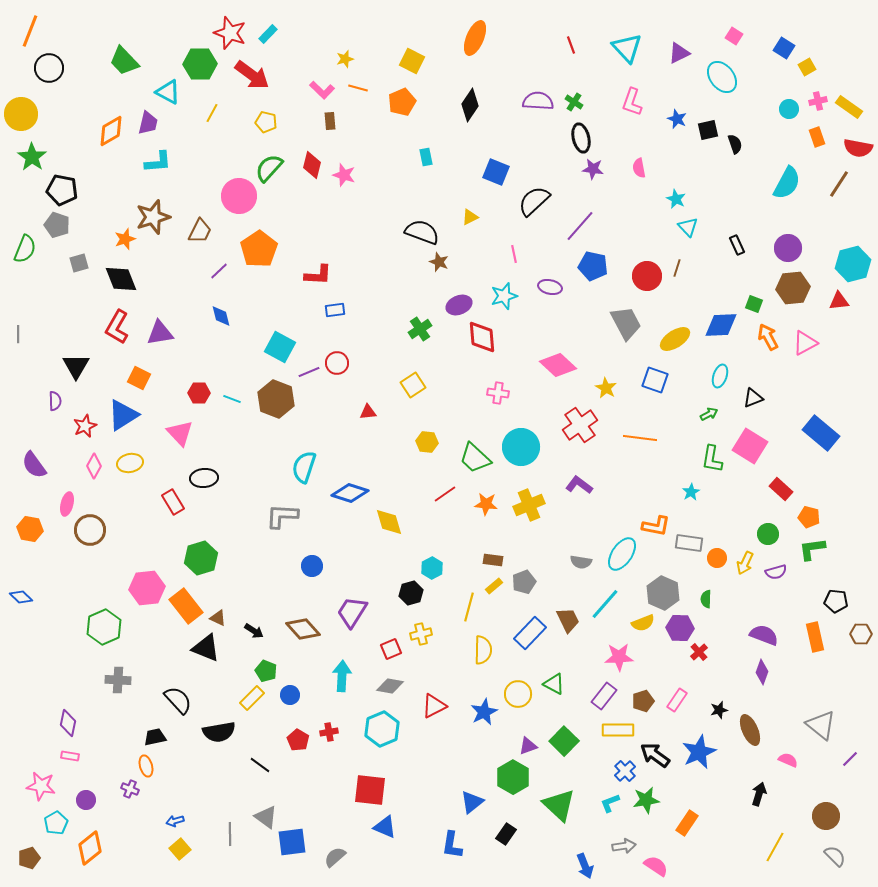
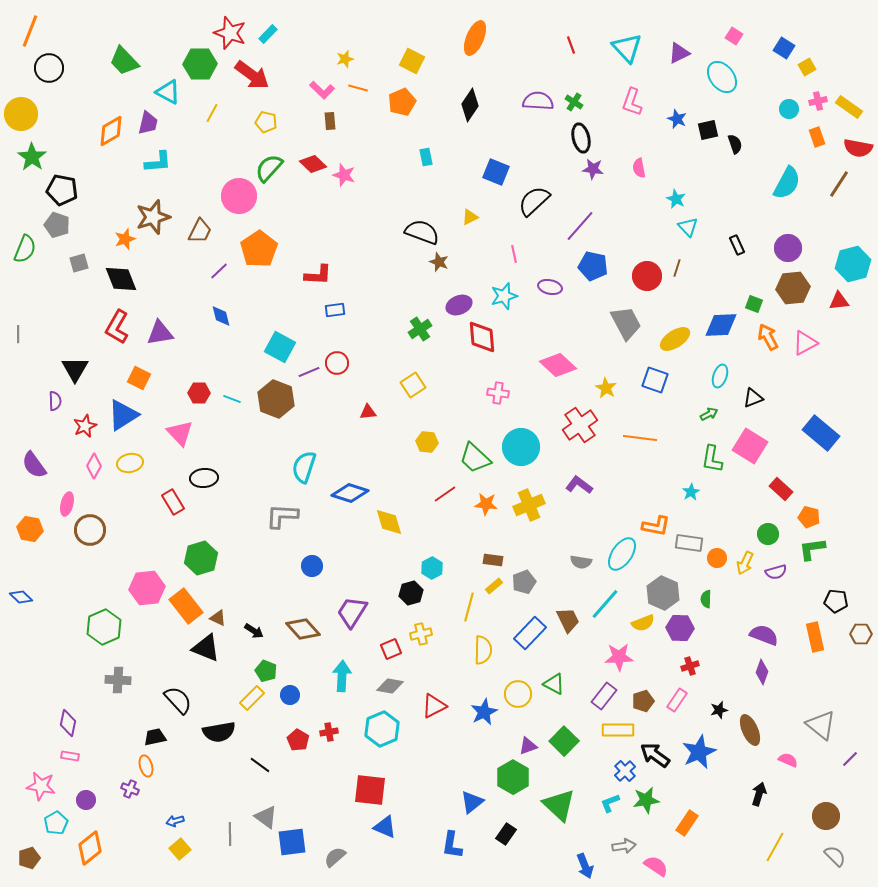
red diamond at (312, 165): moved 1 px right, 1 px up; rotated 60 degrees counterclockwise
black triangle at (76, 366): moved 1 px left, 3 px down
red cross at (699, 652): moved 9 px left, 14 px down; rotated 24 degrees clockwise
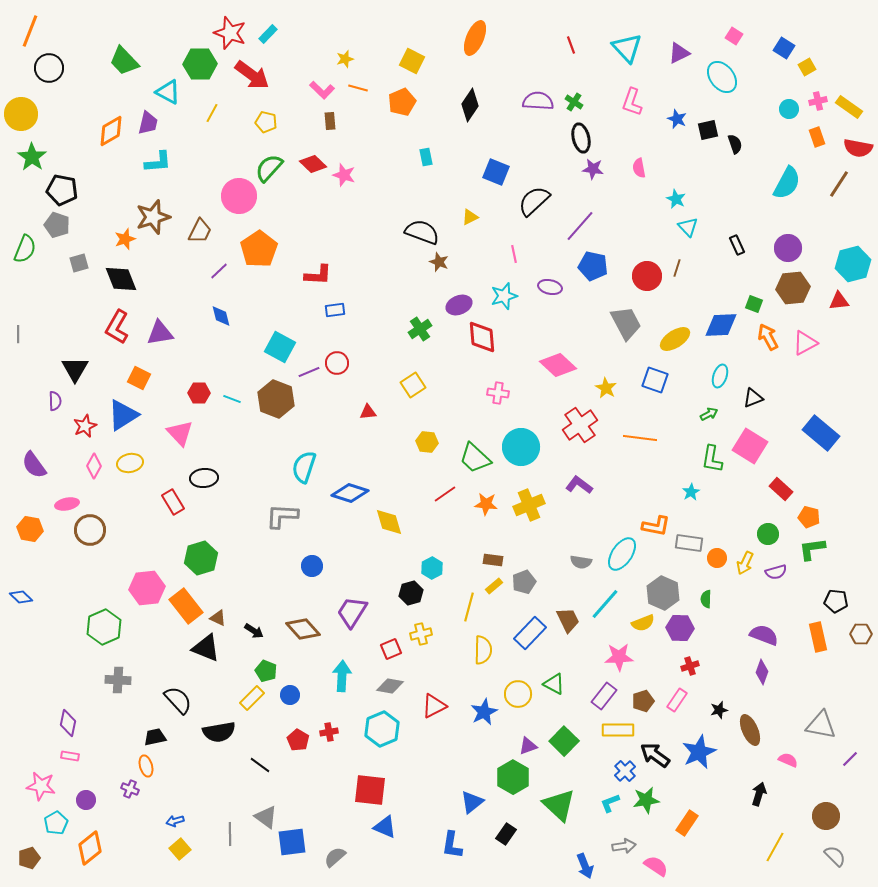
pink ellipse at (67, 504): rotated 65 degrees clockwise
orange rectangle at (815, 637): moved 3 px right
gray triangle at (821, 725): rotated 28 degrees counterclockwise
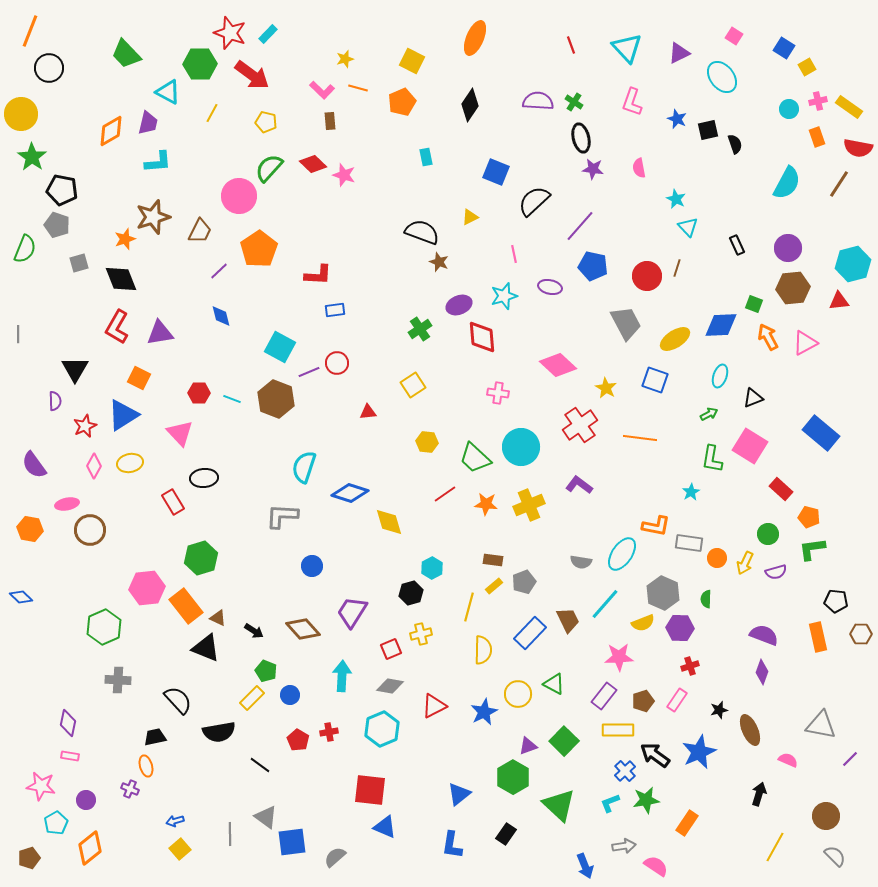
green trapezoid at (124, 61): moved 2 px right, 7 px up
blue triangle at (472, 802): moved 13 px left, 8 px up
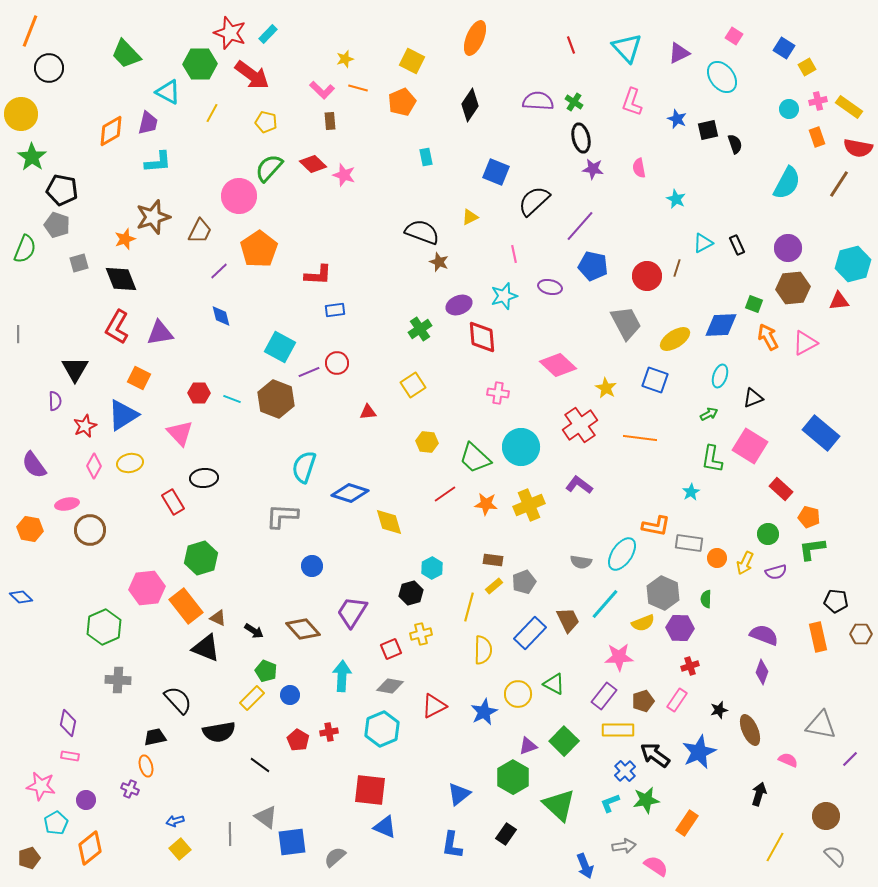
cyan triangle at (688, 227): moved 15 px right, 16 px down; rotated 45 degrees clockwise
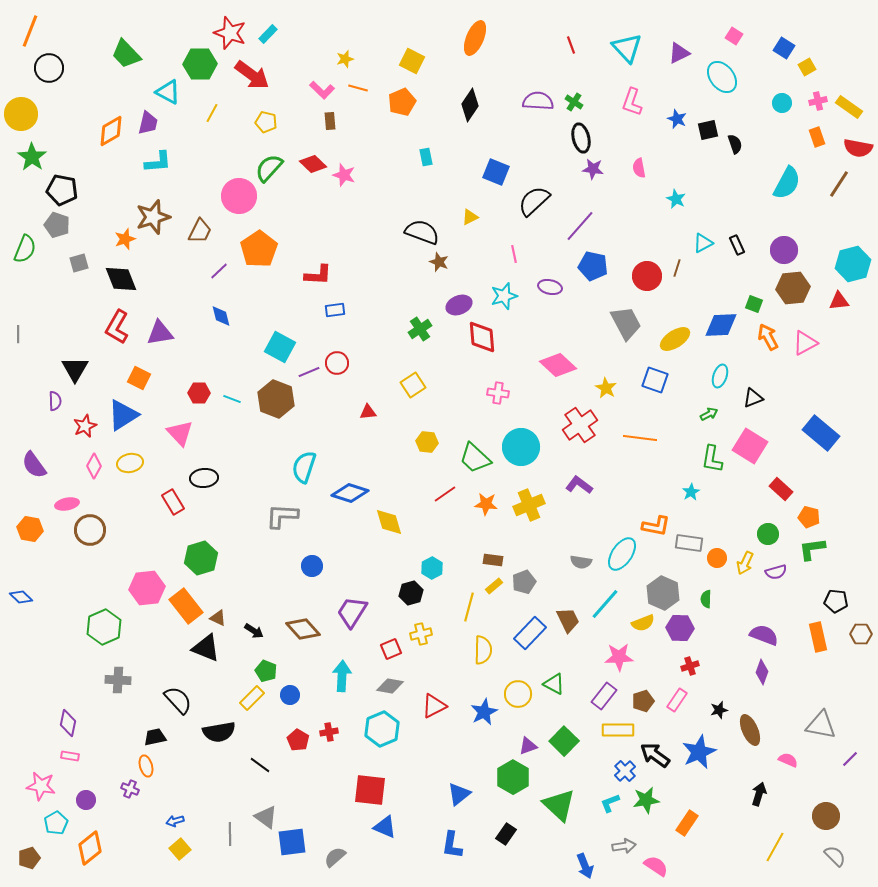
cyan circle at (789, 109): moved 7 px left, 6 px up
purple circle at (788, 248): moved 4 px left, 2 px down
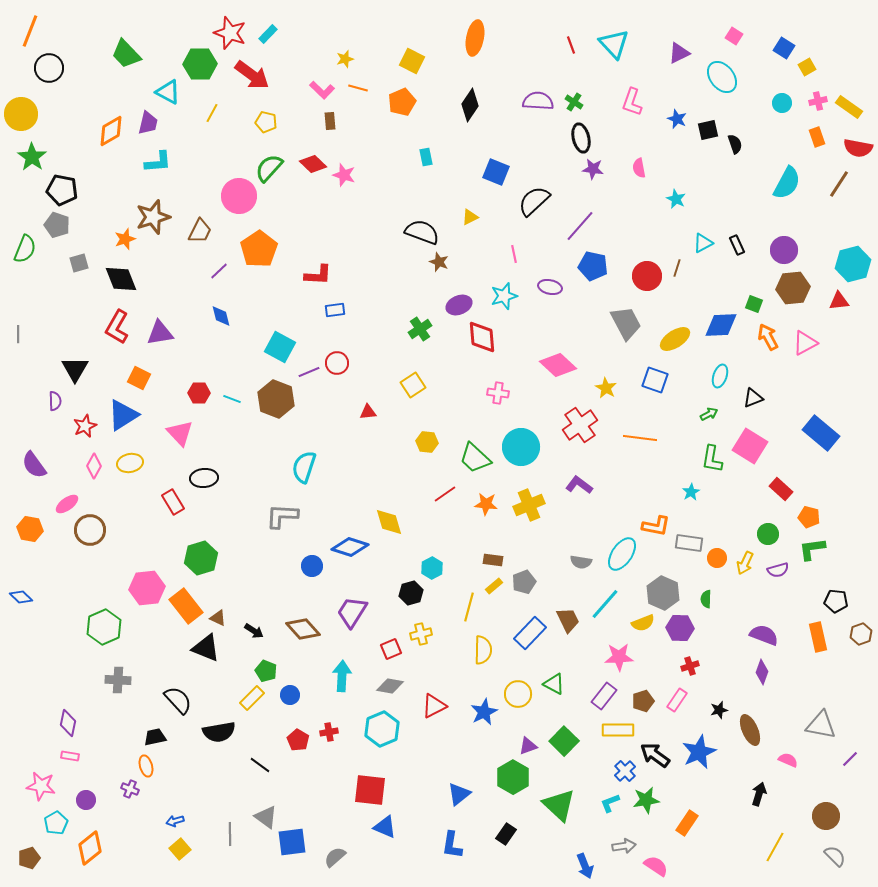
orange ellipse at (475, 38): rotated 12 degrees counterclockwise
cyan triangle at (627, 48): moved 13 px left, 4 px up
blue diamond at (350, 493): moved 54 px down
pink ellipse at (67, 504): rotated 25 degrees counterclockwise
purple semicircle at (776, 572): moved 2 px right, 2 px up
brown hexagon at (861, 634): rotated 20 degrees counterclockwise
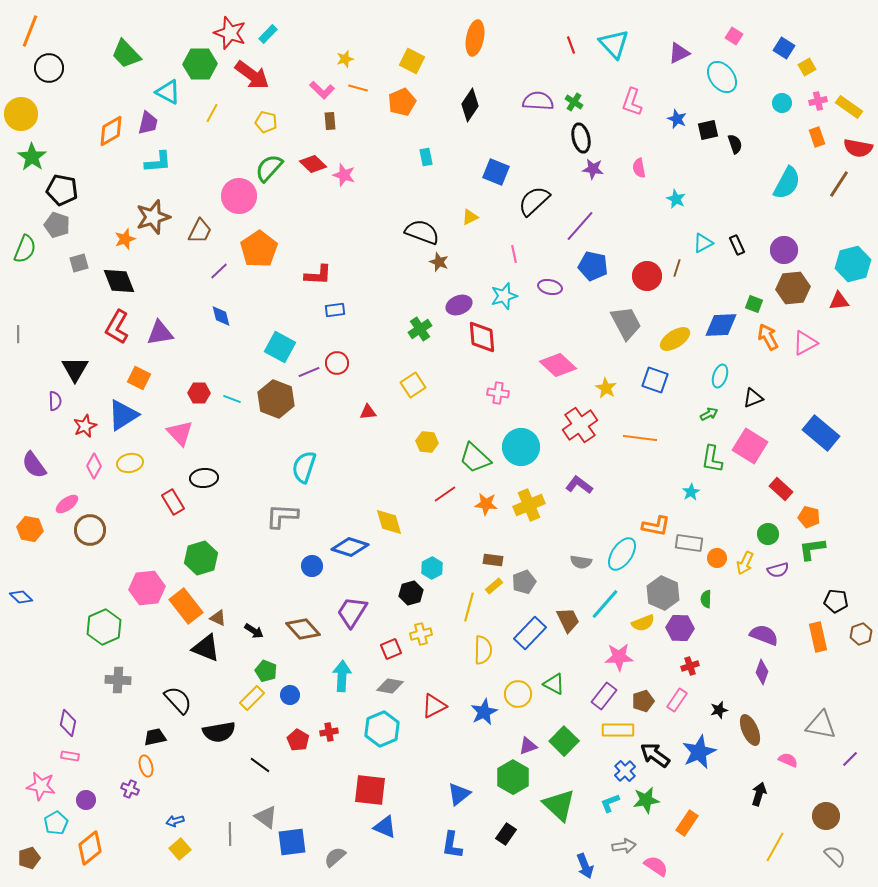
black diamond at (121, 279): moved 2 px left, 2 px down
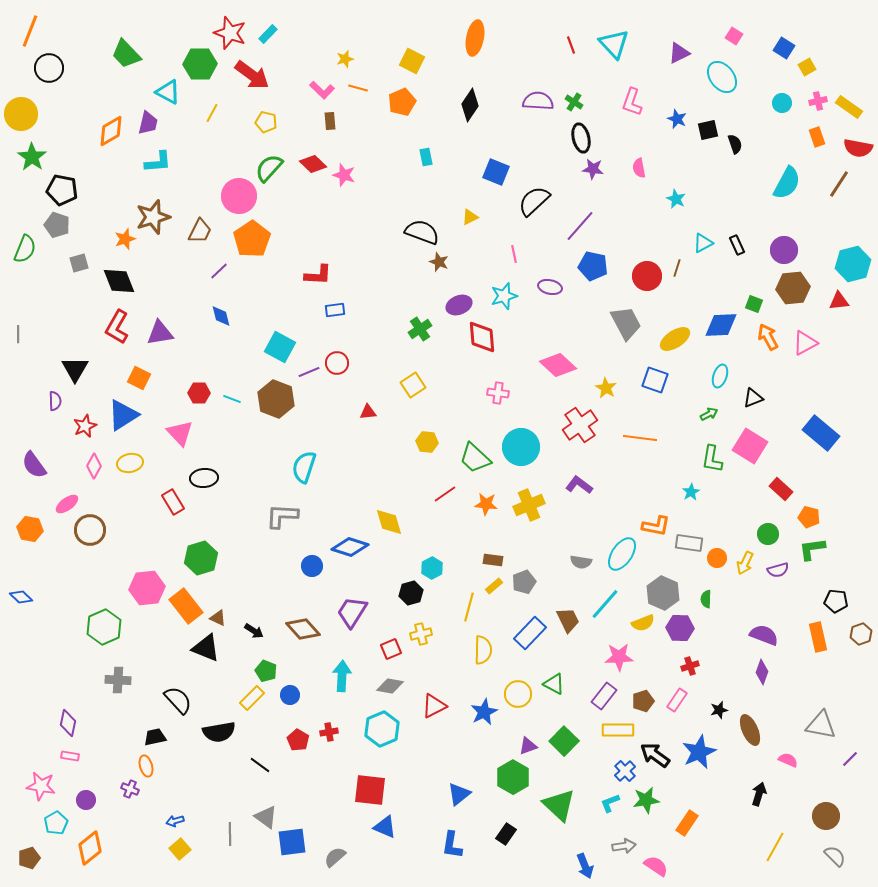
orange pentagon at (259, 249): moved 7 px left, 10 px up
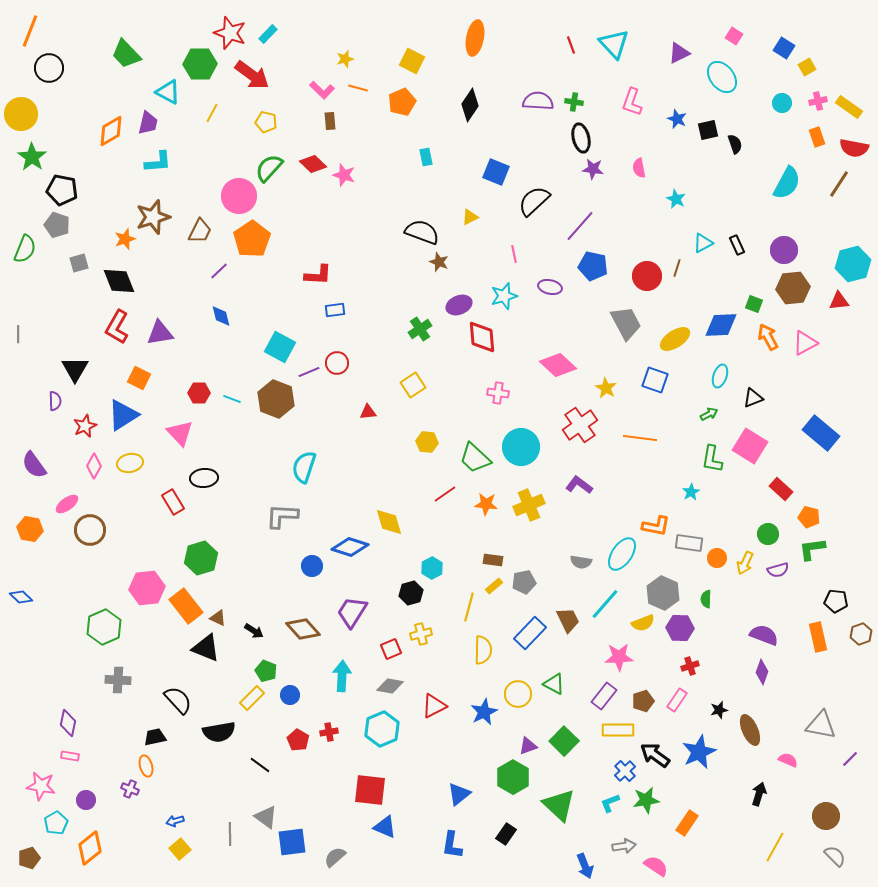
green cross at (574, 102): rotated 24 degrees counterclockwise
red semicircle at (858, 148): moved 4 px left
gray pentagon at (524, 582): rotated 10 degrees clockwise
